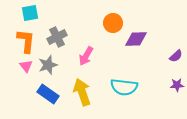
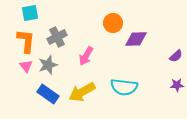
yellow arrow: rotated 100 degrees counterclockwise
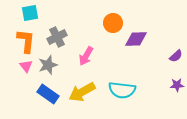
cyan semicircle: moved 2 px left, 3 px down
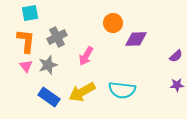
blue rectangle: moved 1 px right, 3 px down
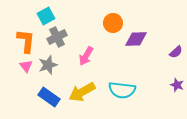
cyan square: moved 16 px right, 3 px down; rotated 18 degrees counterclockwise
purple semicircle: moved 4 px up
purple star: rotated 24 degrees clockwise
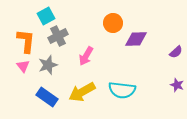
gray cross: moved 1 px right, 1 px up
pink triangle: moved 3 px left
blue rectangle: moved 2 px left
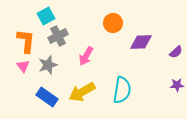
purple diamond: moved 5 px right, 3 px down
purple star: rotated 24 degrees counterclockwise
cyan semicircle: rotated 88 degrees counterclockwise
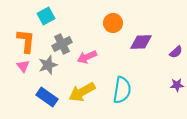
gray cross: moved 4 px right, 8 px down
pink arrow: moved 1 px right, 1 px down; rotated 36 degrees clockwise
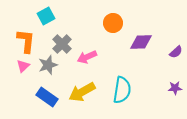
gray cross: rotated 18 degrees counterclockwise
pink triangle: rotated 24 degrees clockwise
purple star: moved 2 px left, 3 px down
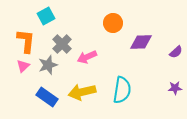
yellow arrow: rotated 16 degrees clockwise
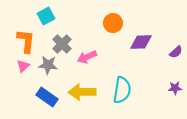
gray star: rotated 24 degrees clockwise
yellow arrow: rotated 12 degrees clockwise
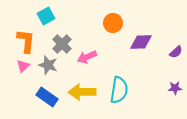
gray star: rotated 12 degrees clockwise
cyan semicircle: moved 3 px left
